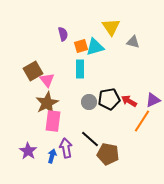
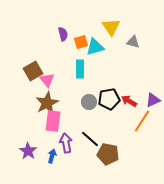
orange square: moved 4 px up
purple arrow: moved 5 px up
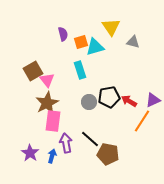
cyan rectangle: moved 1 px down; rotated 18 degrees counterclockwise
black pentagon: moved 2 px up
purple star: moved 2 px right, 2 px down
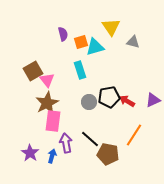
red arrow: moved 2 px left
orange line: moved 8 px left, 14 px down
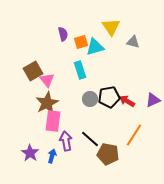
gray circle: moved 1 px right, 3 px up
purple arrow: moved 2 px up
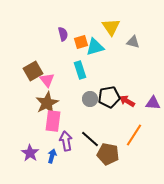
purple triangle: moved 3 px down; rotated 28 degrees clockwise
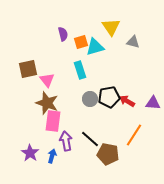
brown square: moved 5 px left, 2 px up; rotated 18 degrees clockwise
brown star: rotated 25 degrees counterclockwise
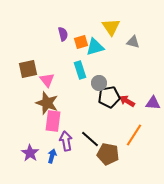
gray circle: moved 9 px right, 16 px up
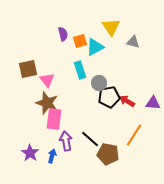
orange square: moved 1 px left, 1 px up
cyan triangle: rotated 12 degrees counterclockwise
pink rectangle: moved 1 px right, 2 px up
